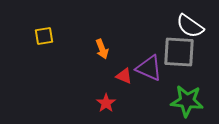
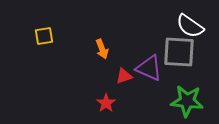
red triangle: rotated 42 degrees counterclockwise
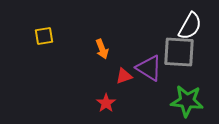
white semicircle: rotated 96 degrees counterclockwise
purple triangle: rotated 8 degrees clockwise
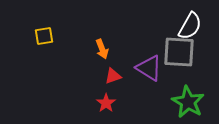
red triangle: moved 11 px left
green star: moved 1 px right, 1 px down; rotated 24 degrees clockwise
